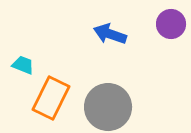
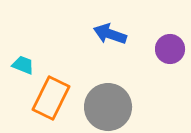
purple circle: moved 1 px left, 25 px down
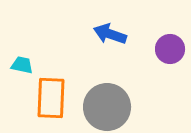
cyan trapezoid: moved 1 px left; rotated 10 degrees counterclockwise
orange rectangle: rotated 24 degrees counterclockwise
gray circle: moved 1 px left
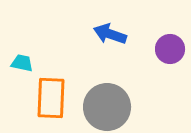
cyan trapezoid: moved 2 px up
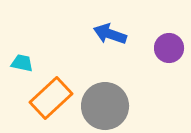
purple circle: moved 1 px left, 1 px up
orange rectangle: rotated 45 degrees clockwise
gray circle: moved 2 px left, 1 px up
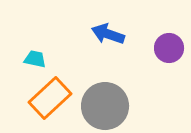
blue arrow: moved 2 px left
cyan trapezoid: moved 13 px right, 4 px up
orange rectangle: moved 1 px left
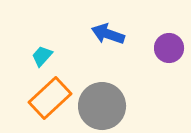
cyan trapezoid: moved 7 px right, 3 px up; rotated 60 degrees counterclockwise
gray circle: moved 3 px left
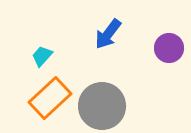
blue arrow: rotated 72 degrees counterclockwise
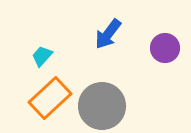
purple circle: moved 4 px left
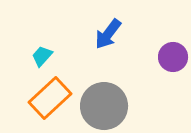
purple circle: moved 8 px right, 9 px down
gray circle: moved 2 px right
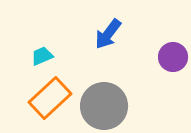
cyan trapezoid: rotated 25 degrees clockwise
